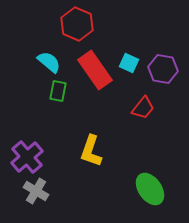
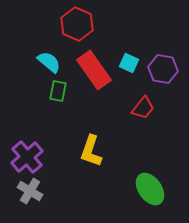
red rectangle: moved 1 px left
gray cross: moved 6 px left
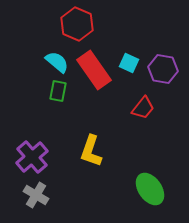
cyan semicircle: moved 8 px right
purple cross: moved 5 px right
gray cross: moved 6 px right, 4 px down
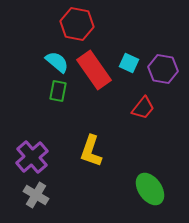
red hexagon: rotated 12 degrees counterclockwise
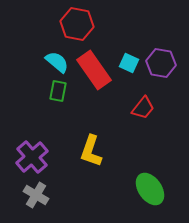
purple hexagon: moved 2 px left, 6 px up
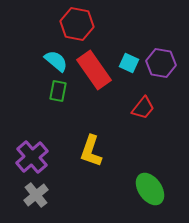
cyan semicircle: moved 1 px left, 1 px up
gray cross: rotated 20 degrees clockwise
